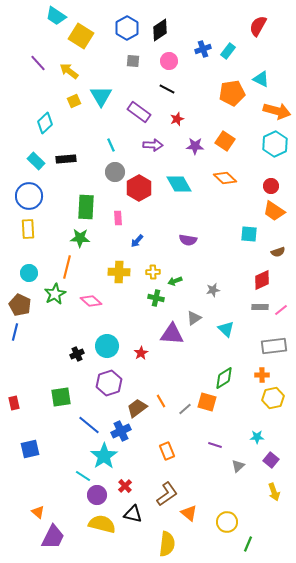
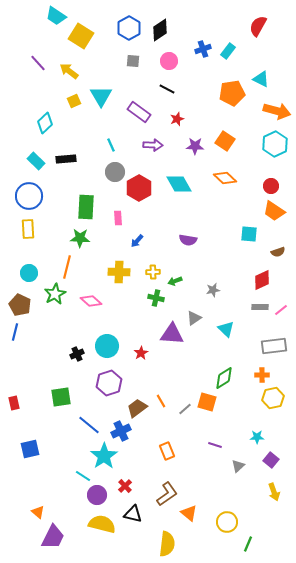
blue hexagon at (127, 28): moved 2 px right
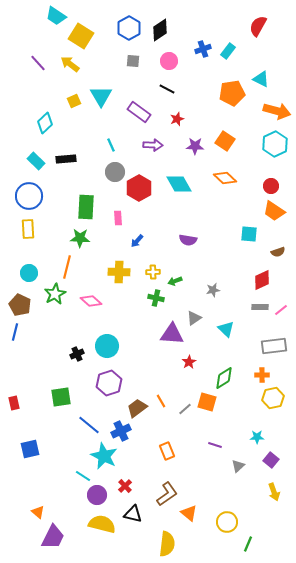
yellow arrow at (69, 71): moved 1 px right, 7 px up
red star at (141, 353): moved 48 px right, 9 px down
cyan star at (104, 456): rotated 12 degrees counterclockwise
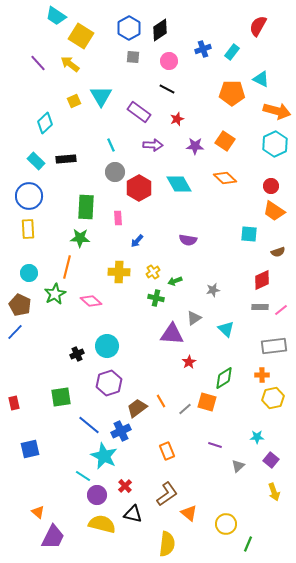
cyan rectangle at (228, 51): moved 4 px right, 1 px down
gray square at (133, 61): moved 4 px up
orange pentagon at (232, 93): rotated 10 degrees clockwise
yellow cross at (153, 272): rotated 32 degrees counterclockwise
blue line at (15, 332): rotated 30 degrees clockwise
yellow circle at (227, 522): moved 1 px left, 2 px down
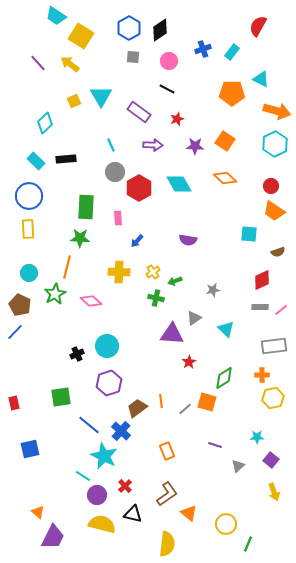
orange line at (161, 401): rotated 24 degrees clockwise
blue cross at (121, 431): rotated 24 degrees counterclockwise
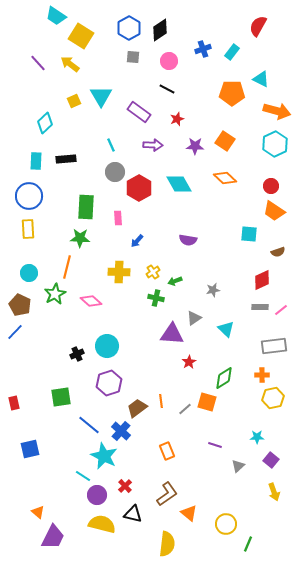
cyan rectangle at (36, 161): rotated 48 degrees clockwise
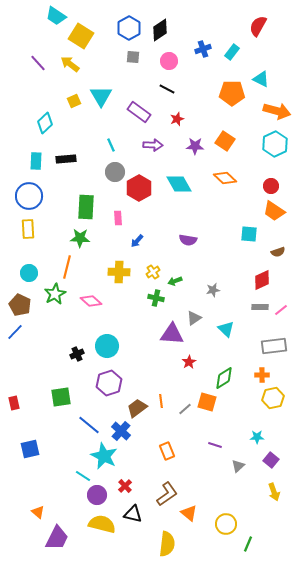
purple trapezoid at (53, 537): moved 4 px right, 1 px down
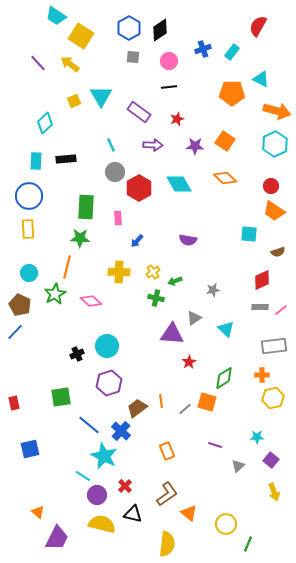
black line at (167, 89): moved 2 px right, 2 px up; rotated 35 degrees counterclockwise
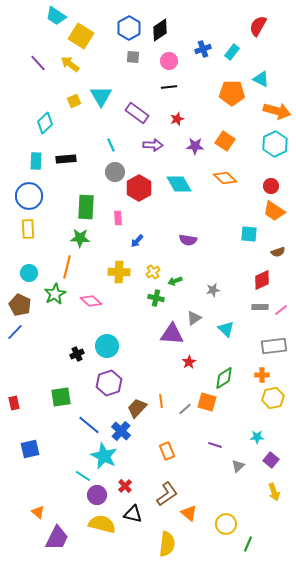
purple rectangle at (139, 112): moved 2 px left, 1 px down
brown trapezoid at (137, 408): rotated 10 degrees counterclockwise
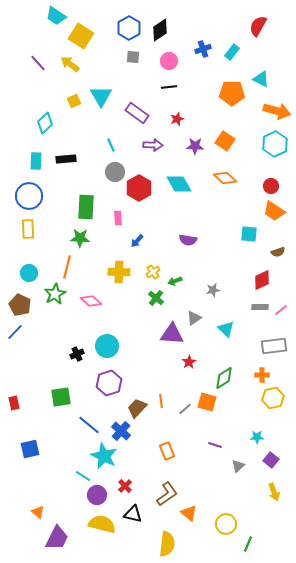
green cross at (156, 298): rotated 28 degrees clockwise
